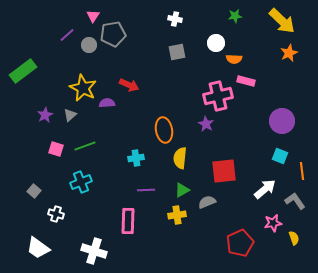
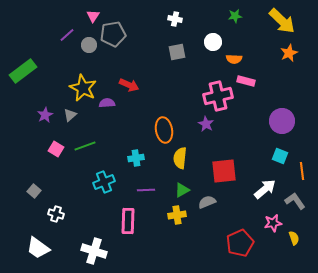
white circle at (216, 43): moved 3 px left, 1 px up
pink square at (56, 149): rotated 14 degrees clockwise
cyan cross at (81, 182): moved 23 px right
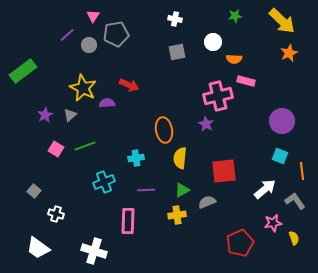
gray pentagon at (113, 34): moved 3 px right
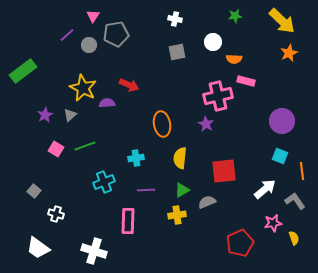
orange ellipse at (164, 130): moved 2 px left, 6 px up
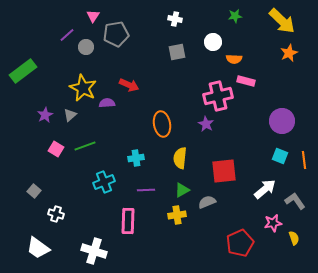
gray circle at (89, 45): moved 3 px left, 2 px down
orange line at (302, 171): moved 2 px right, 11 px up
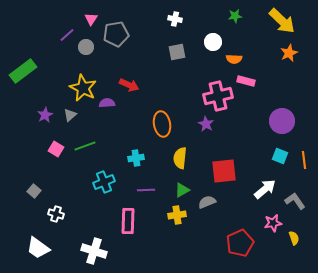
pink triangle at (93, 16): moved 2 px left, 3 px down
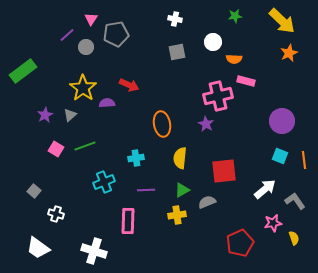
yellow star at (83, 88): rotated 8 degrees clockwise
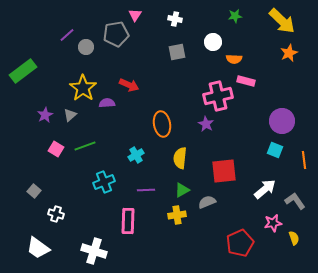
pink triangle at (91, 19): moved 44 px right, 4 px up
cyan square at (280, 156): moved 5 px left, 6 px up
cyan cross at (136, 158): moved 3 px up; rotated 21 degrees counterclockwise
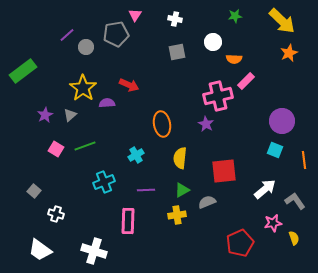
pink rectangle at (246, 81): rotated 60 degrees counterclockwise
white trapezoid at (38, 248): moved 2 px right, 2 px down
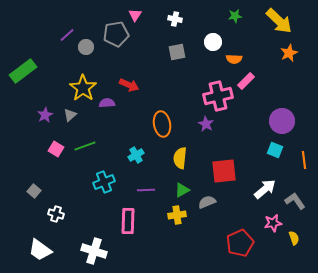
yellow arrow at (282, 21): moved 3 px left
